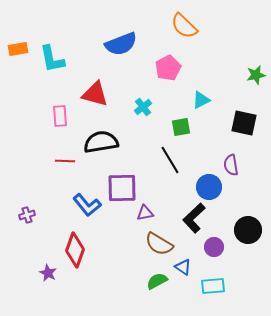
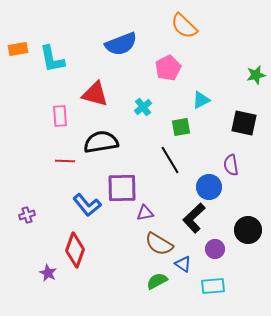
purple circle: moved 1 px right, 2 px down
blue triangle: moved 3 px up
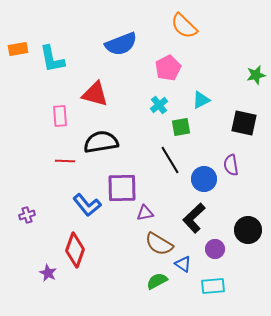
cyan cross: moved 16 px right, 2 px up
blue circle: moved 5 px left, 8 px up
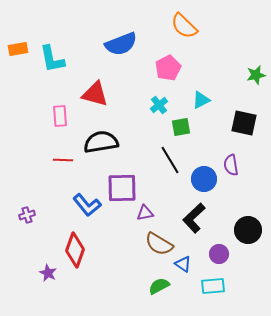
red line: moved 2 px left, 1 px up
purple circle: moved 4 px right, 5 px down
green semicircle: moved 2 px right, 5 px down
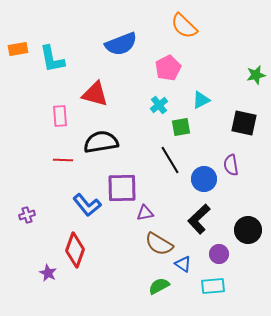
black L-shape: moved 5 px right, 1 px down
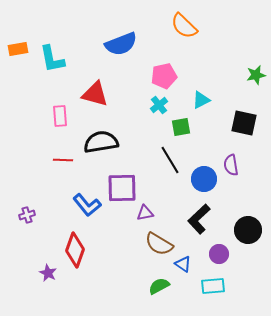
pink pentagon: moved 4 px left, 8 px down; rotated 15 degrees clockwise
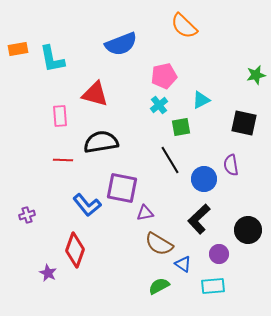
purple square: rotated 12 degrees clockwise
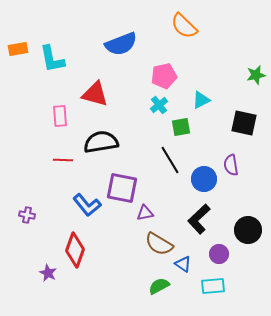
purple cross: rotated 28 degrees clockwise
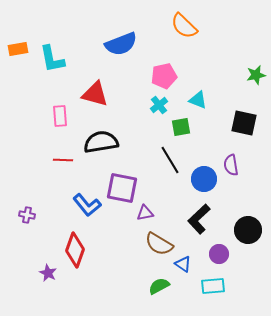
cyan triangle: moved 3 px left; rotated 48 degrees clockwise
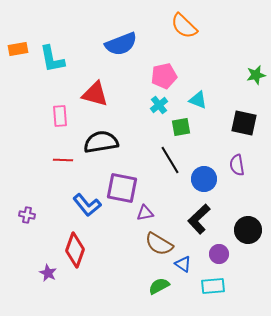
purple semicircle: moved 6 px right
